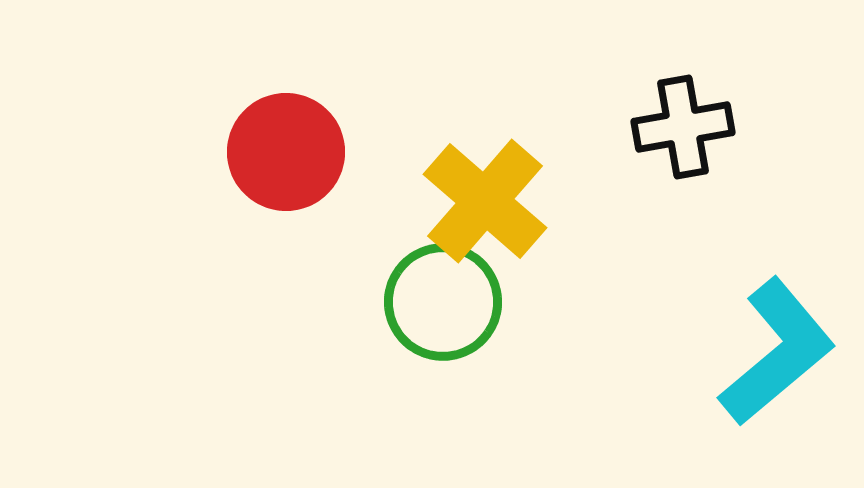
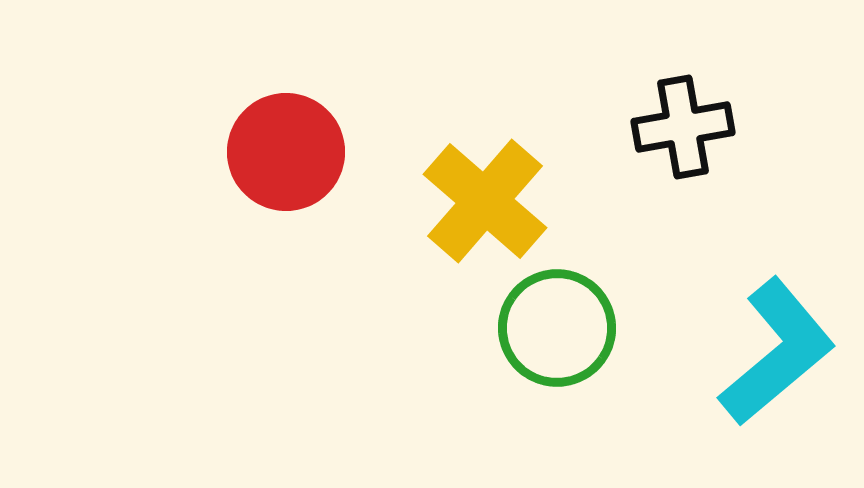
green circle: moved 114 px right, 26 px down
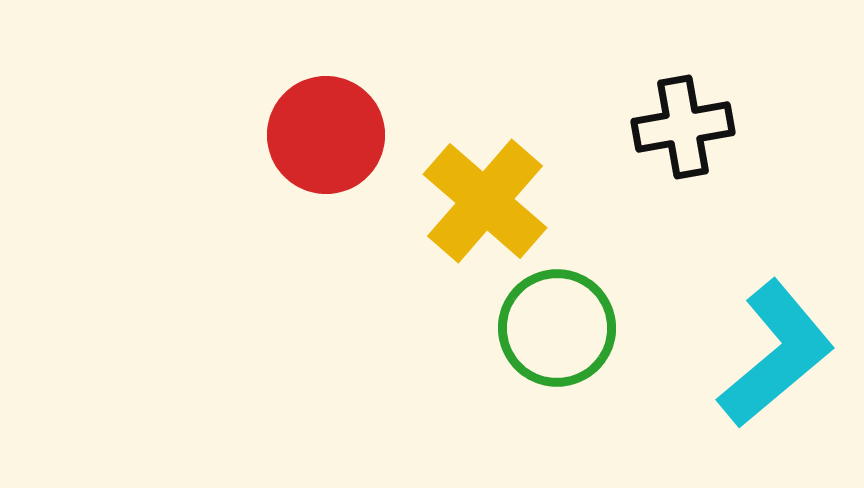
red circle: moved 40 px right, 17 px up
cyan L-shape: moved 1 px left, 2 px down
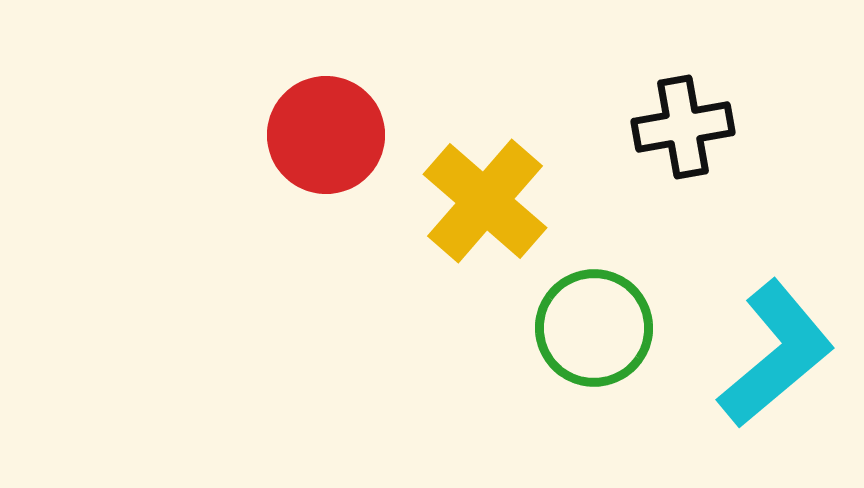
green circle: moved 37 px right
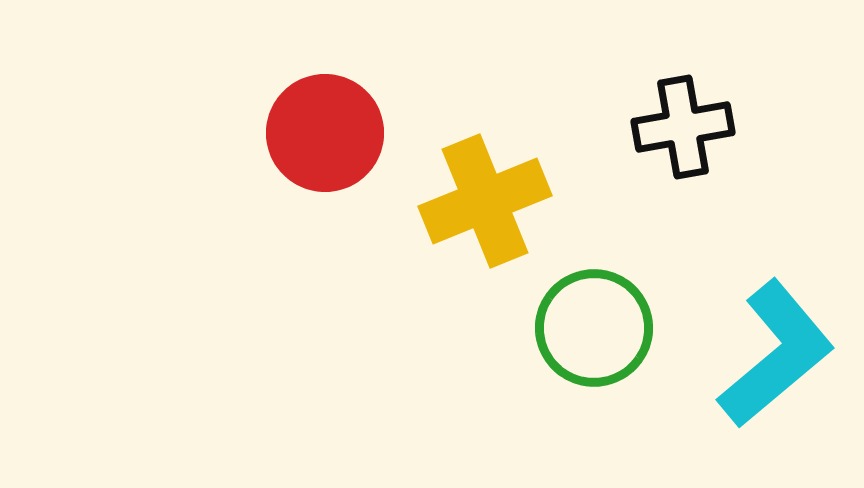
red circle: moved 1 px left, 2 px up
yellow cross: rotated 27 degrees clockwise
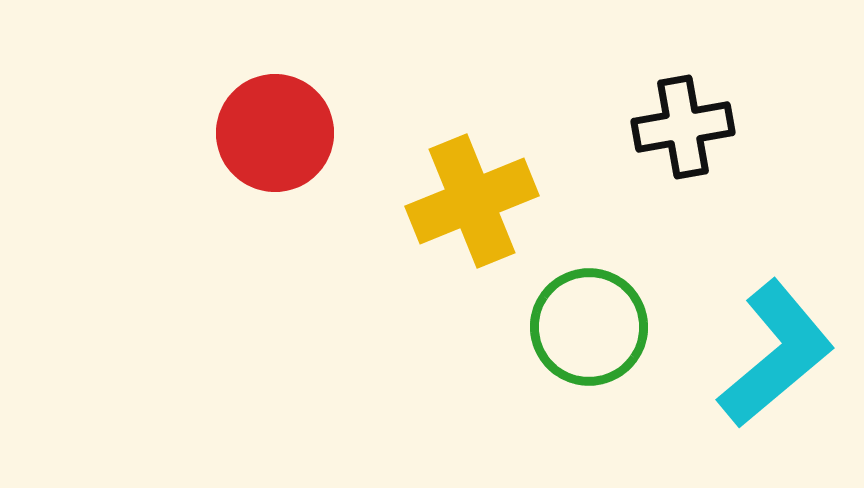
red circle: moved 50 px left
yellow cross: moved 13 px left
green circle: moved 5 px left, 1 px up
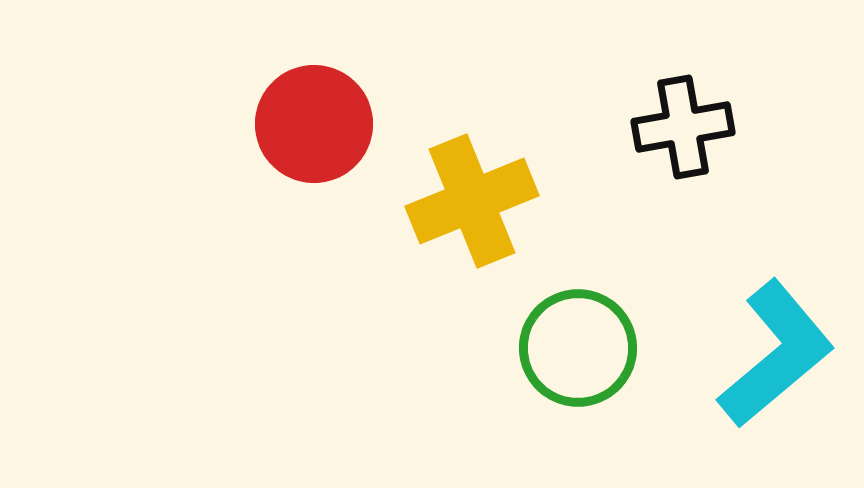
red circle: moved 39 px right, 9 px up
green circle: moved 11 px left, 21 px down
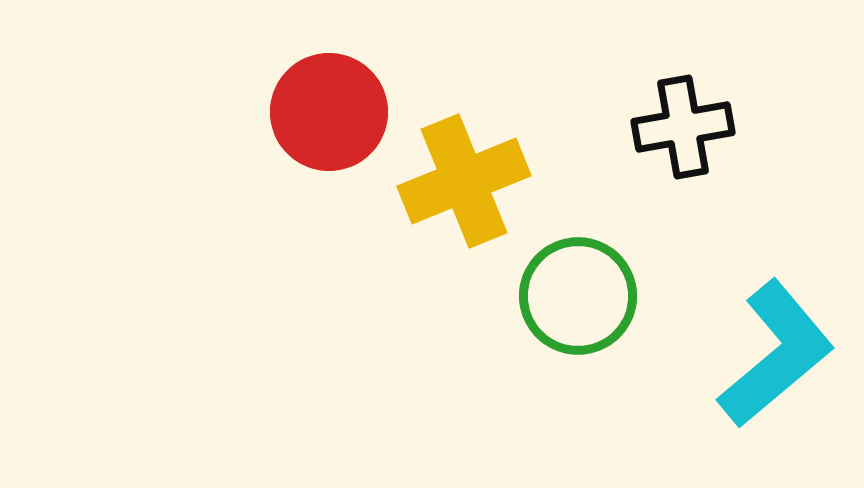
red circle: moved 15 px right, 12 px up
yellow cross: moved 8 px left, 20 px up
green circle: moved 52 px up
